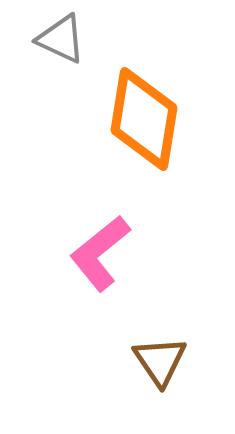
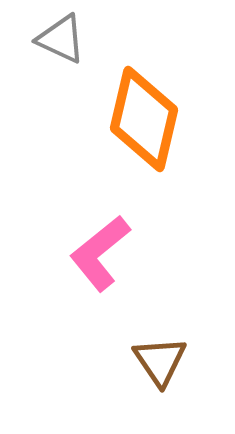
orange diamond: rotated 4 degrees clockwise
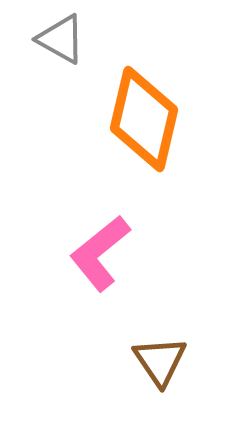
gray triangle: rotated 4 degrees clockwise
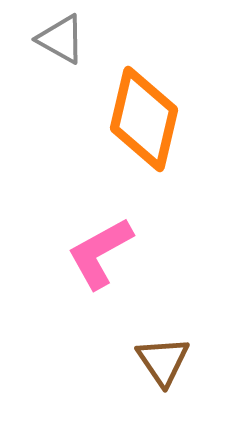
pink L-shape: rotated 10 degrees clockwise
brown triangle: moved 3 px right
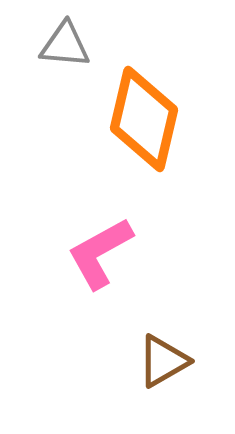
gray triangle: moved 4 px right, 6 px down; rotated 24 degrees counterclockwise
brown triangle: rotated 34 degrees clockwise
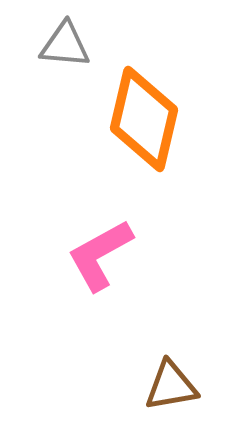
pink L-shape: moved 2 px down
brown triangle: moved 8 px right, 25 px down; rotated 20 degrees clockwise
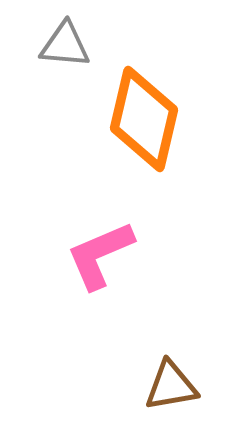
pink L-shape: rotated 6 degrees clockwise
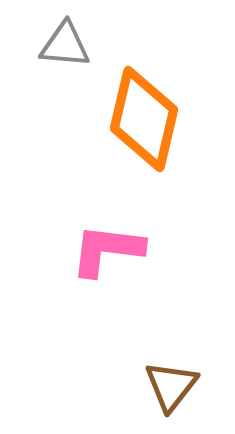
pink L-shape: moved 7 px right, 5 px up; rotated 30 degrees clockwise
brown triangle: rotated 42 degrees counterclockwise
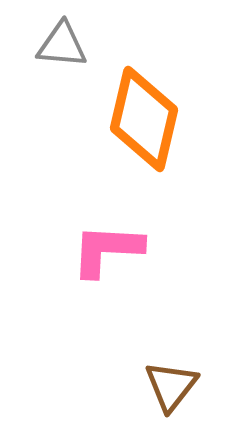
gray triangle: moved 3 px left
pink L-shape: rotated 4 degrees counterclockwise
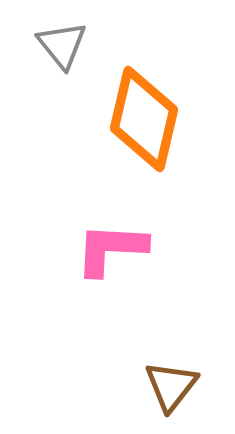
gray triangle: rotated 46 degrees clockwise
pink L-shape: moved 4 px right, 1 px up
